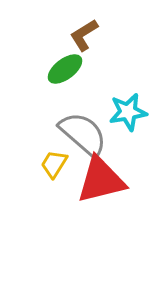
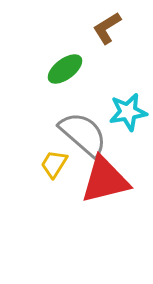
brown L-shape: moved 23 px right, 7 px up
red triangle: moved 4 px right
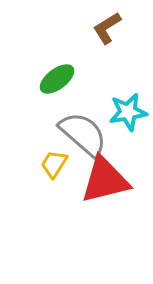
green ellipse: moved 8 px left, 10 px down
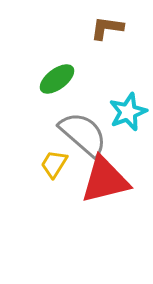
brown L-shape: rotated 40 degrees clockwise
cyan star: rotated 12 degrees counterclockwise
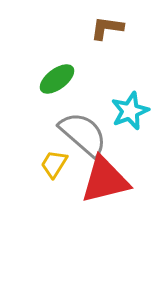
cyan star: moved 2 px right, 1 px up
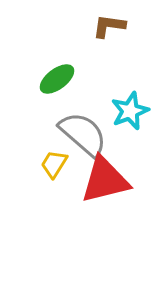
brown L-shape: moved 2 px right, 2 px up
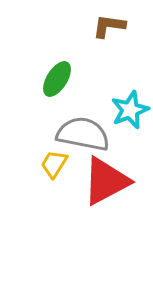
green ellipse: rotated 21 degrees counterclockwise
cyan star: moved 1 px up
gray semicircle: rotated 30 degrees counterclockwise
red triangle: moved 1 px right, 1 px down; rotated 14 degrees counterclockwise
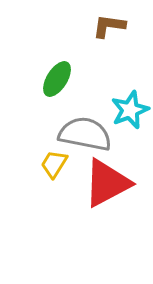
gray semicircle: moved 2 px right
red triangle: moved 1 px right, 2 px down
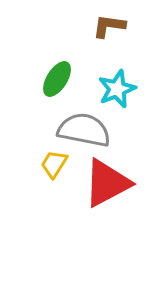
cyan star: moved 13 px left, 21 px up
gray semicircle: moved 1 px left, 4 px up
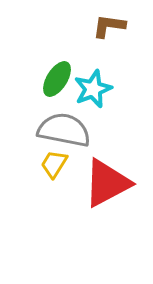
cyan star: moved 24 px left
gray semicircle: moved 20 px left
